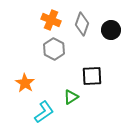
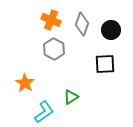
black square: moved 13 px right, 12 px up
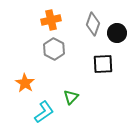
orange cross: rotated 36 degrees counterclockwise
gray diamond: moved 11 px right
black circle: moved 6 px right, 3 px down
black square: moved 2 px left
green triangle: rotated 14 degrees counterclockwise
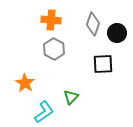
orange cross: rotated 18 degrees clockwise
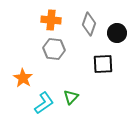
gray diamond: moved 4 px left
gray hexagon: rotated 20 degrees counterclockwise
orange star: moved 2 px left, 5 px up
cyan L-shape: moved 9 px up
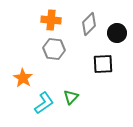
gray diamond: rotated 25 degrees clockwise
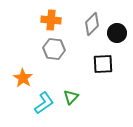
gray diamond: moved 3 px right
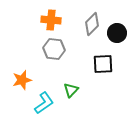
orange star: moved 1 px left, 2 px down; rotated 24 degrees clockwise
green triangle: moved 7 px up
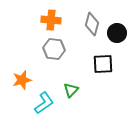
gray diamond: rotated 30 degrees counterclockwise
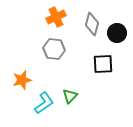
orange cross: moved 5 px right, 3 px up; rotated 30 degrees counterclockwise
green triangle: moved 1 px left, 6 px down
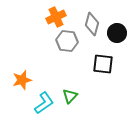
gray hexagon: moved 13 px right, 8 px up
black square: rotated 10 degrees clockwise
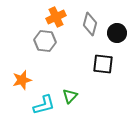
gray diamond: moved 2 px left
gray hexagon: moved 22 px left
cyan L-shape: moved 2 px down; rotated 20 degrees clockwise
